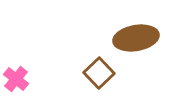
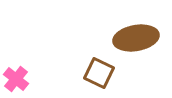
brown square: rotated 20 degrees counterclockwise
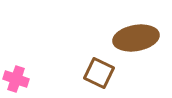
pink cross: rotated 20 degrees counterclockwise
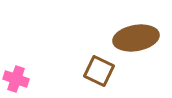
brown square: moved 2 px up
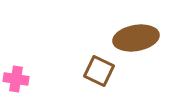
pink cross: rotated 10 degrees counterclockwise
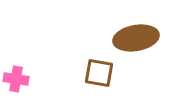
brown square: moved 2 px down; rotated 16 degrees counterclockwise
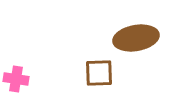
brown square: rotated 12 degrees counterclockwise
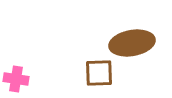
brown ellipse: moved 4 px left, 5 px down
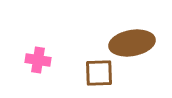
pink cross: moved 22 px right, 19 px up
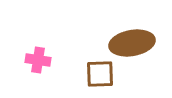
brown square: moved 1 px right, 1 px down
